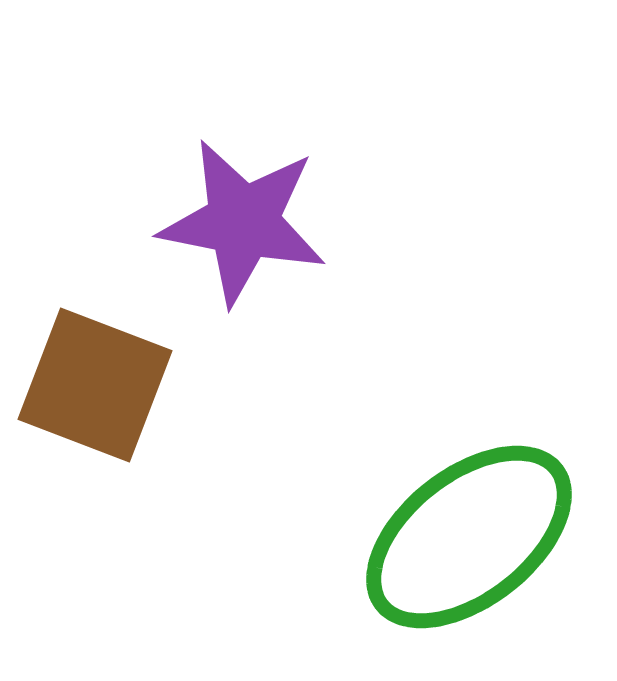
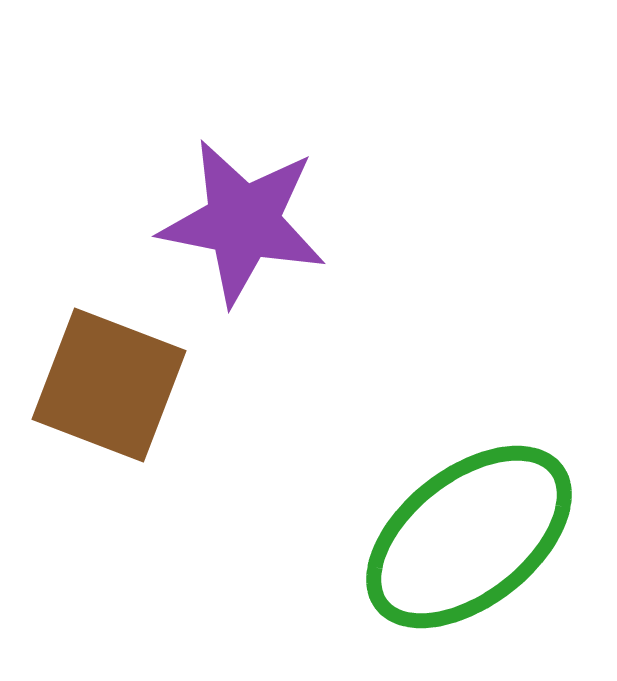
brown square: moved 14 px right
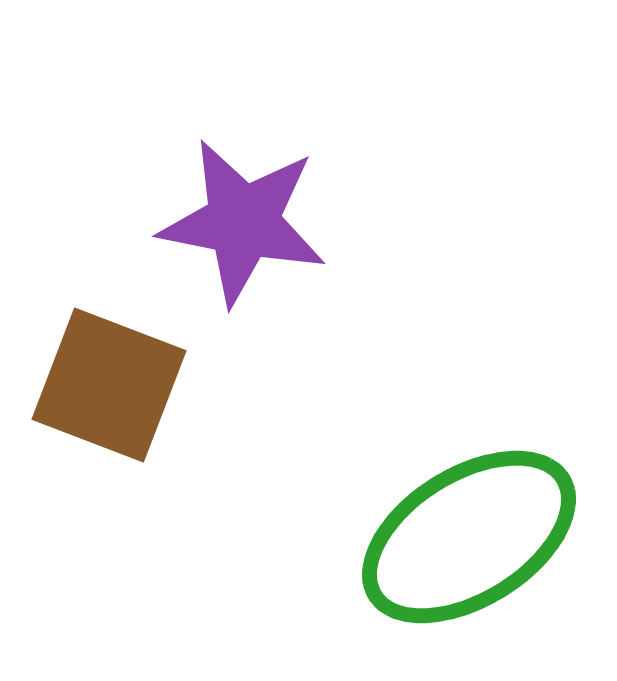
green ellipse: rotated 6 degrees clockwise
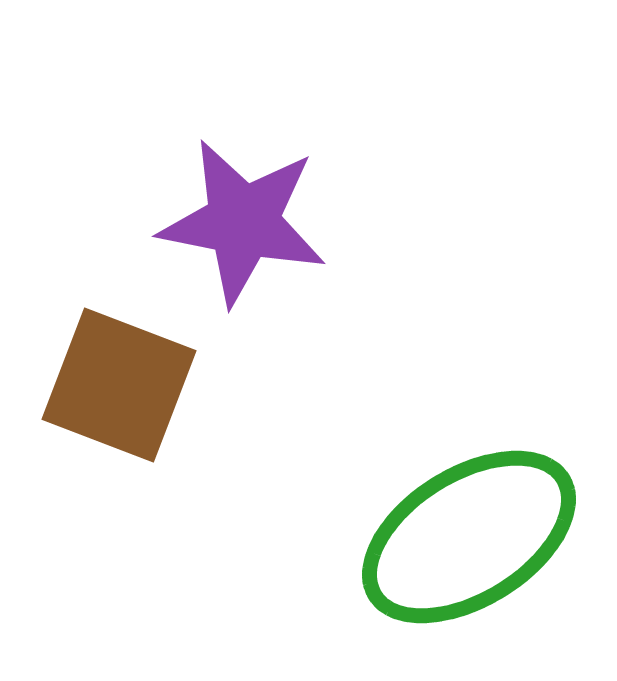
brown square: moved 10 px right
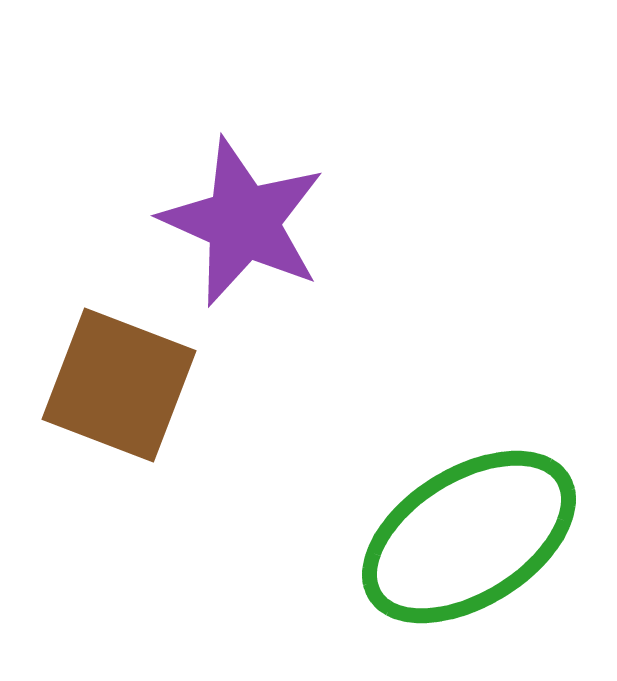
purple star: rotated 13 degrees clockwise
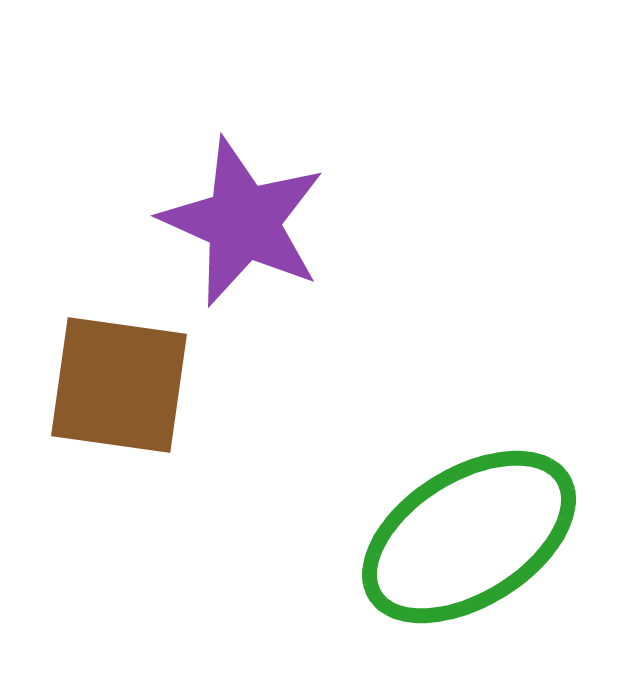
brown square: rotated 13 degrees counterclockwise
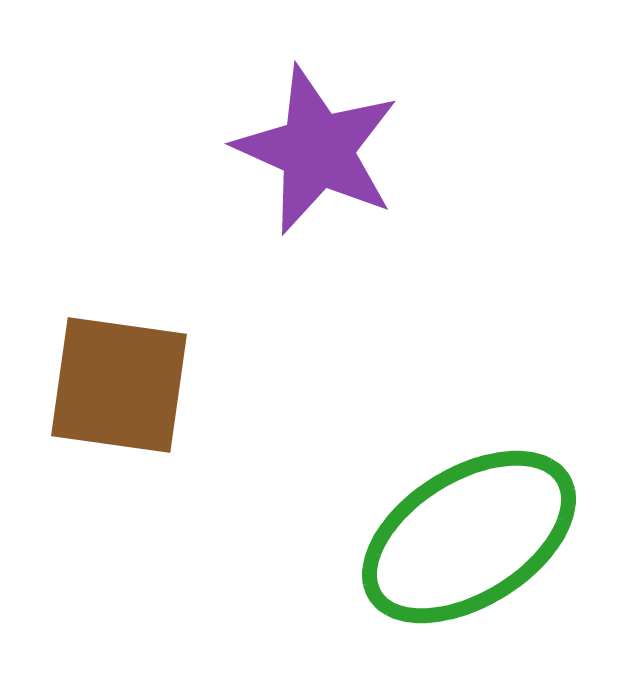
purple star: moved 74 px right, 72 px up
